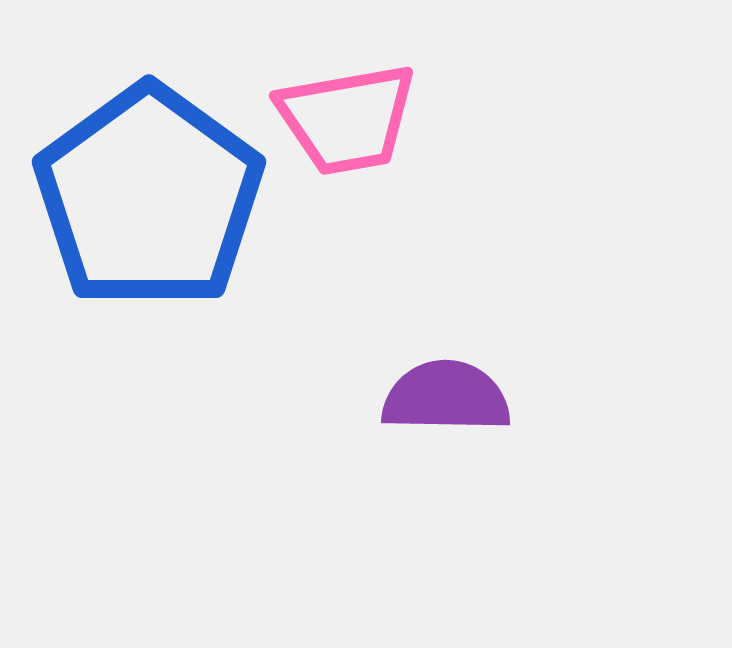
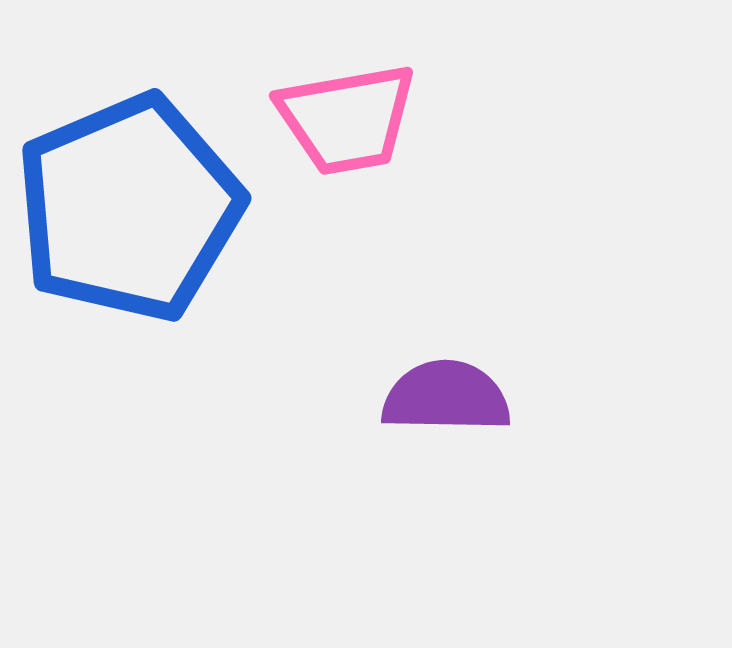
blue pentagon: moved 20 px left, 11 px down; rotated 13 degrees clockwise
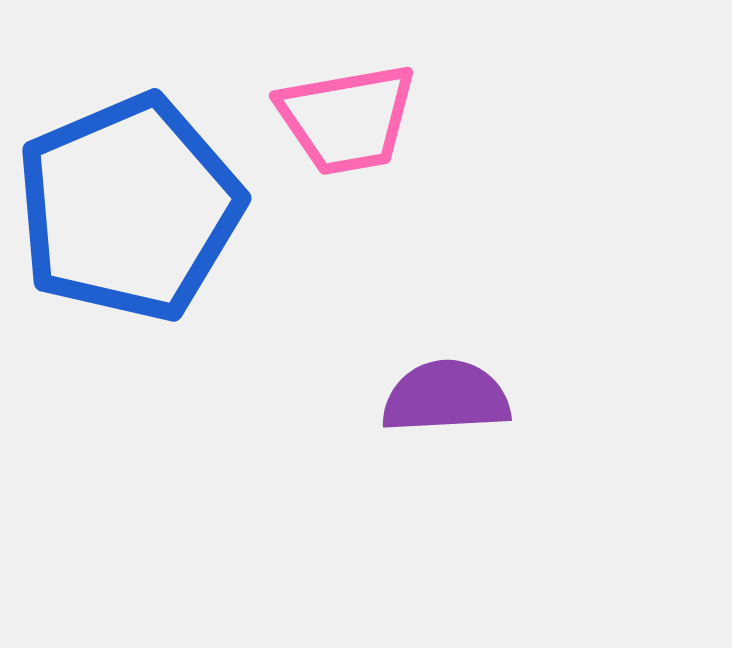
purple semicircle: rotated 4 degrees counterclockwise
